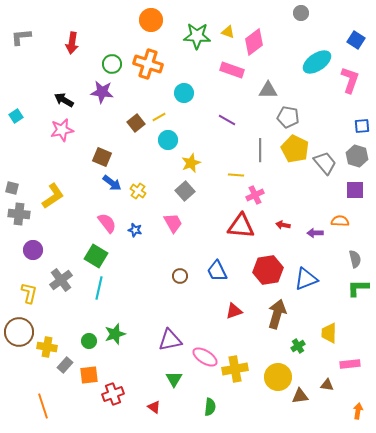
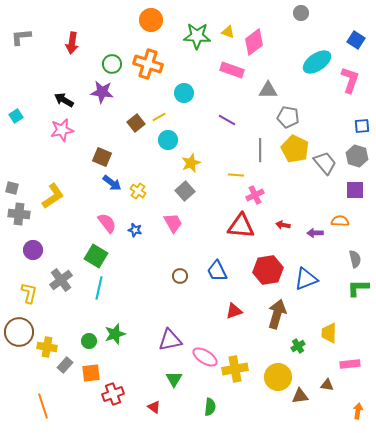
orange square at (89, 375): moved 2 px right, 2 px up
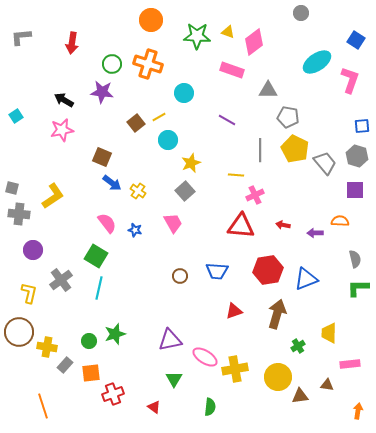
blue trapezoid at (217, 271): rotated 60 degrees counterclockwise
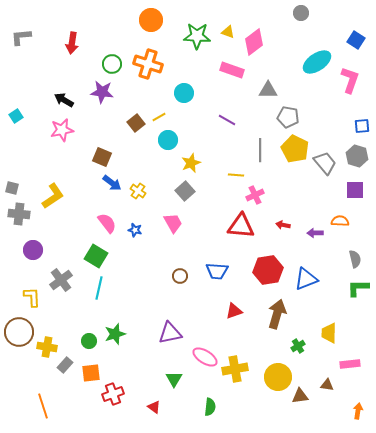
yellow L-shape at (29, 293): moved 3 px right, 4 px down; rotated 15 degrees counterclockwise
purple triangle at (170, 340): moved 7 px up
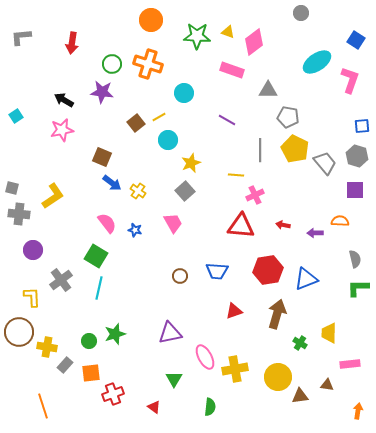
green cross at (298, 346): moved 2 px right, 3 px up; rotated 24 degrees counterclockwise
pink ellipse at (205, 357): rotated 30 degrees clockwise
